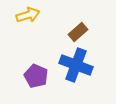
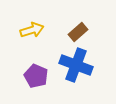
yellow arrow: moved 4 px right, 15 px down
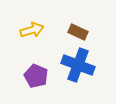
brown rectangle: rotated 66 degrees clockwise
blue cross: moved 2 px right
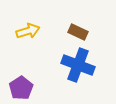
yellow arrow: moved 4 px left, 1 px down
purple pentagon: moved 15 px left, 12 px down; rotated 15 degrees clockwise
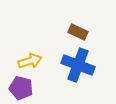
yellow arrow: moved 2 px right, 30 px down
purple pentagon: rotated 25 degrees counterclockwise
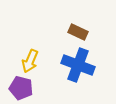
yellow arrow: rotated 130 degrees clockwise
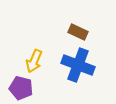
yellow arrow: moved 4 px right
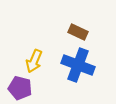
purple pentagon: moved 1 px left
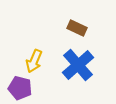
brown rectangle: moved 1 px left, 4 px up
blue cross: rotated 28 degrees clockwise
